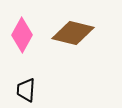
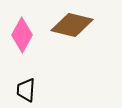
brown diamond: moved 1 px left, 8 px up
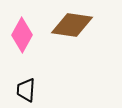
brown diamond: rotated 6 degrees counterclockwise
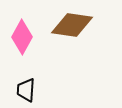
pink diamond: moved 2 px down
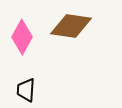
brown diamond: moved 1 px left, 1 px down
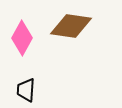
pink diamond: moved 1 px down
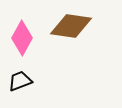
black trapezoid: moved 6 px left, 9 px up; rotated 65 degrees clockwise
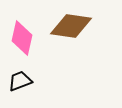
pink diamond: rotated 16 degrees counterclockwise
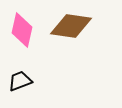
pink diamond: moved 8 px up
